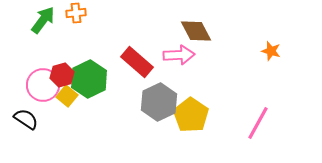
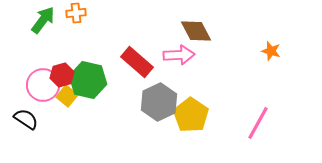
green hexagon: moved 1 px left, 1 px down; rotated 21 degrees counterclockwise
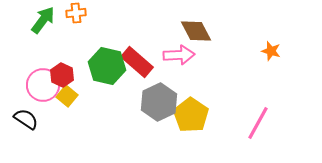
red hexagon: rotated 20 degrees counterclockwise
green hexagon: moved 19 px right, 14 px up
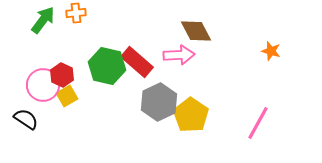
yellow square: rotated 20 degrees clockwise
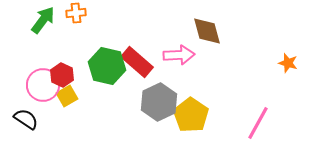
brown diamond: moved 11 px right; rotated 12 degrees clockwise
orange star: moved 17 px right, 12 px down
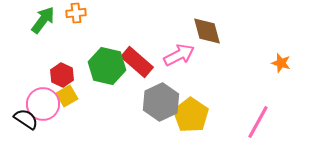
pink arrow: rotated 24 degrees counterclockwise
orange star: moved 7 px left
pink circle: moved 19 px down
gray hexagon: moved 2 px right
pink line: moved 1 px up
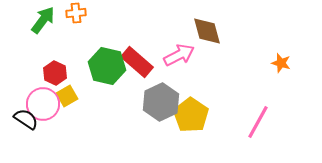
red hexagon: moved 7 px left, 2 px up
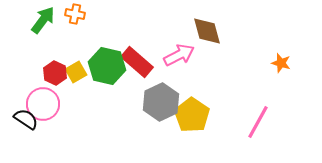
orange cross: moved 1 px left, 1 px down; rotated 18 degrees clockwise
yellow square: moved 9 px right, 24 px up
yellow pentagon: moved 1 px right
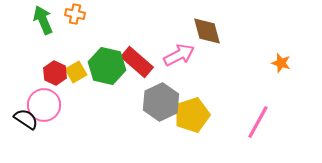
green arrow: rotated 60 degrees counterclockwise
pink circle: moved 1 px right, 1 px down
yellow pentagon: rotated 20 degrees clockwise
